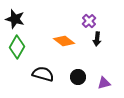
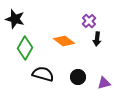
green diamond: moved 8 px right, 1 px down
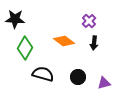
black star: rotated 12 degrees counterclockwise
black arrow: moved 3 px left, 4 px down
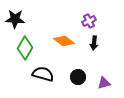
purple cross: rotated 16 degrees clockwise
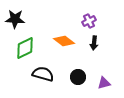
green diamond: rotated 35 degrees clockwise
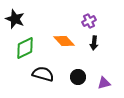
black star: rotated 18 degrees clockwise
orange diamond: rotated 10 degrees clockwise
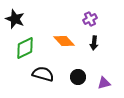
purple cross: moved 1 px right, 2 px up
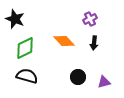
black semicircle: moved 16 px left, 2 px down
purple triangle: moved 1 px up
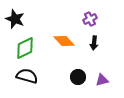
purple triangle: moved 2 px left, 2 px up
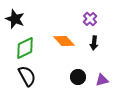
purple cross: rotated 16 degrees counterclockwise
black semicircle: rotated 45 degrees clockwise
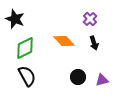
black arrow: rotated 24 degrees counterclockwise
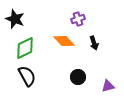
purple cross: moved 12 px left; rotated 24 degrees clockwise
purple triangle: moved 6 px right, 6 px down
